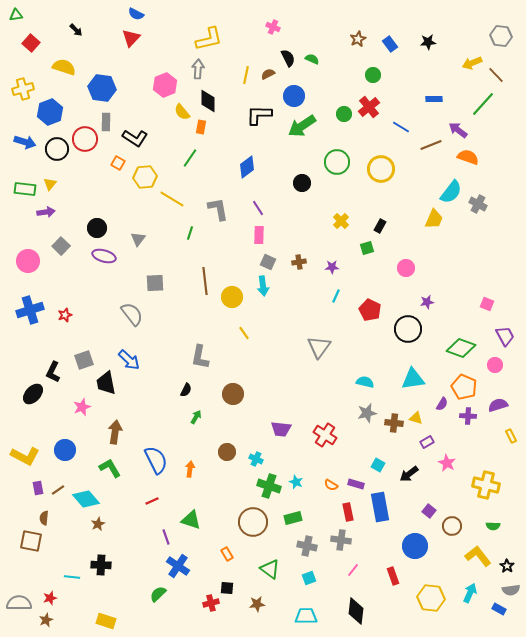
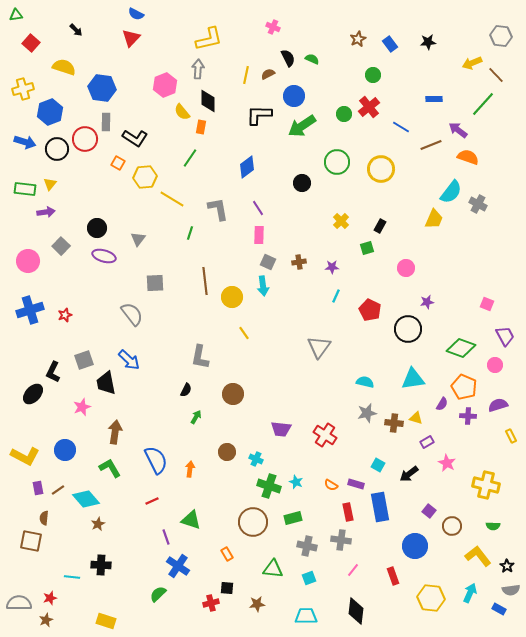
green triangle at (270, 569): moved 3 px right; rotated 30 degrees counterclockwise
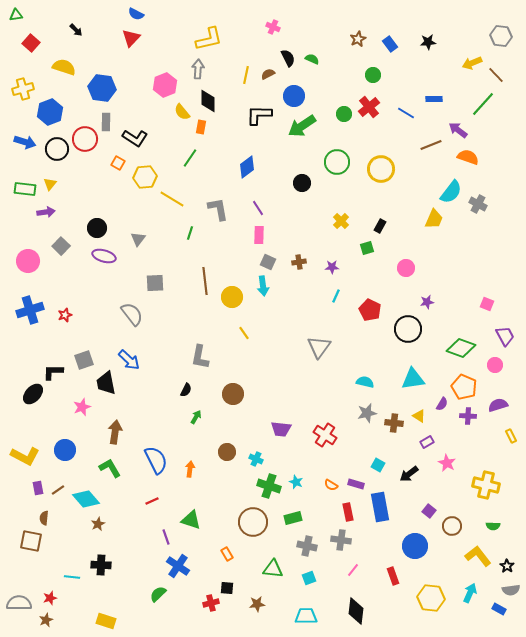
blue line at (401, 127): moved 5 px right, 14 px up
black L-shape at (53, 372): rotated 65 degrees clockwise
yellow triangle at (416, 418): moved 3 px right, 2 px up; rotated 16 degrees clockwise
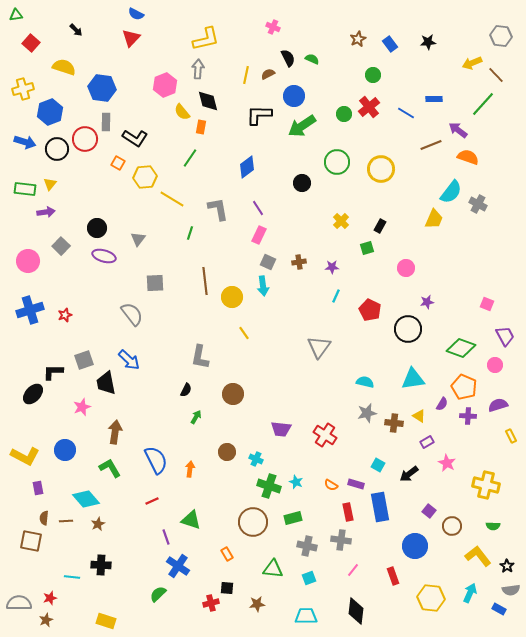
yellow L-shape at (209, 39): moved 3 px left
black diamond at (208, 101): rotated 15 degrees counterclockwise
pink rectangle at (259, 235): rotated 24 degrees clockwise
brown line at (58, 490): moved 8 px right, 31 px down; rotated 32 degrees clockwise
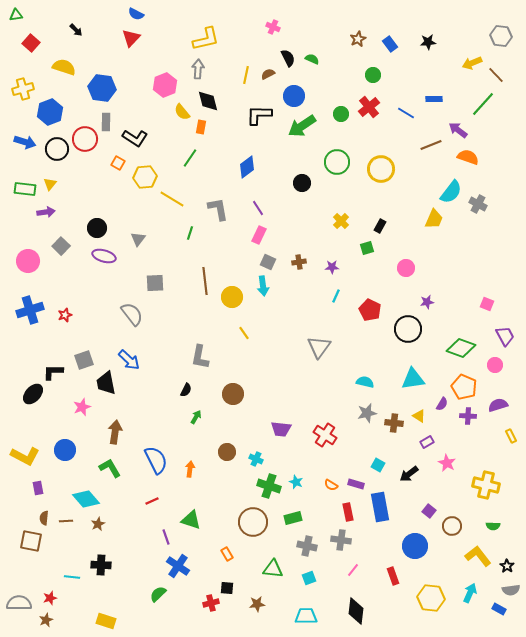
green circle at (344, 114): moved 3 px left
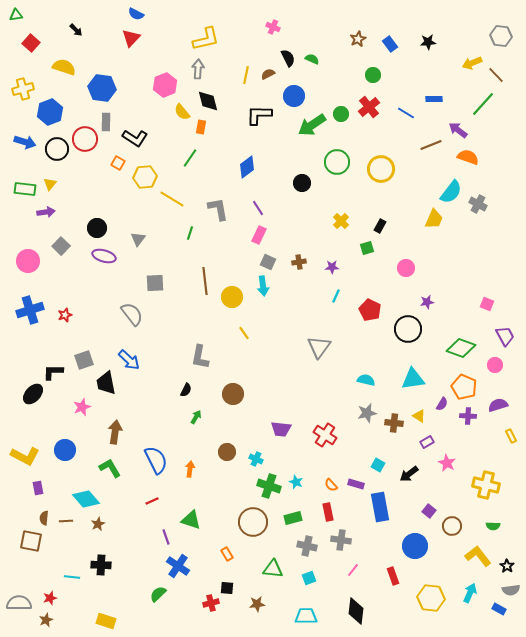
green arrow at (302, 126): moved 10 px right, 1 px up
cyan semicircle at (365, 382): moved 1 px right, 2 px up
orange semicircle at (331, 485): rotated 16 degrees clockwise
red rectangle at (348, 512): moved 20 px left
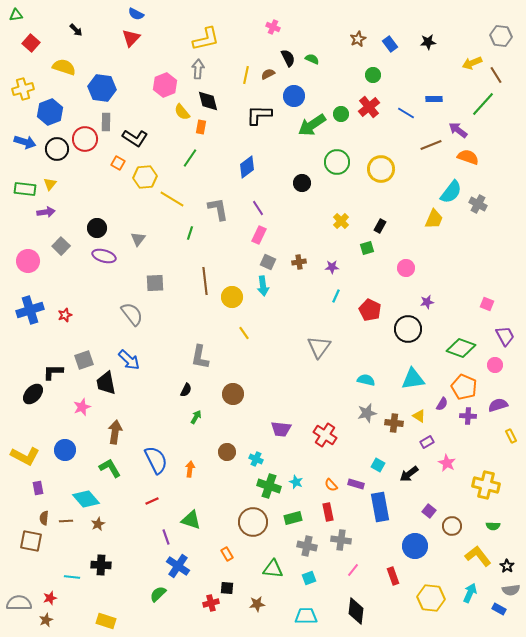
brown line at (496, 75): rotated 12 degrees clockwise
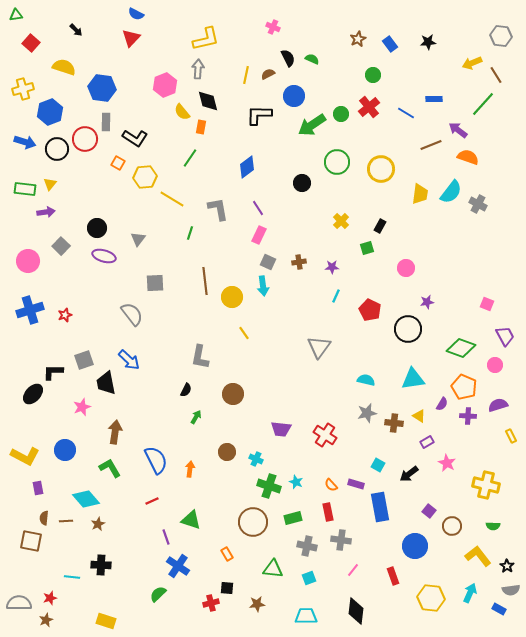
yellow trapezoid at (434, 219): moved 14 px left, 25 px up; rotated 15 degrees counterclockwise
